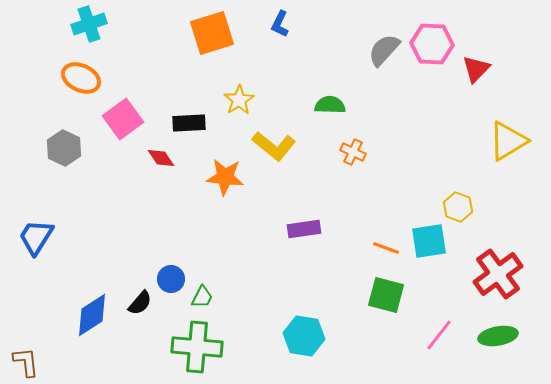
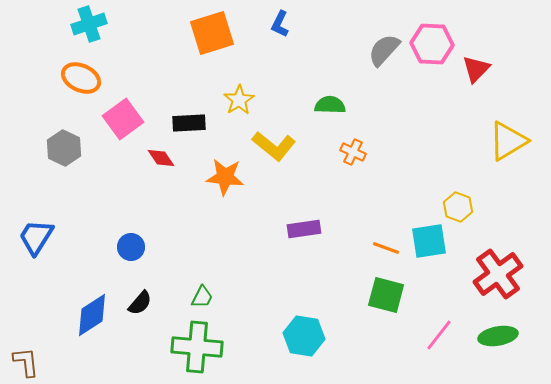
blue circle: moved 40 px left, 32 px up
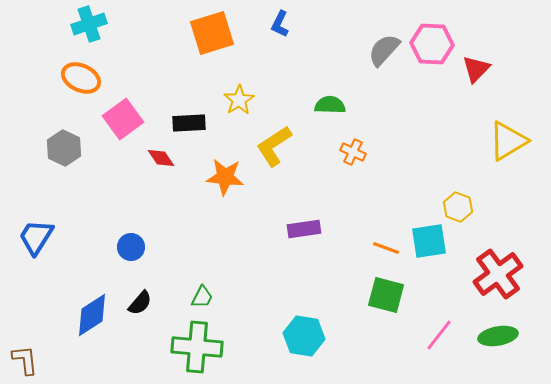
yellow L-shape: rotated 108 degrees clockwise
brown L-shape: moved 1 px left, 2 px up
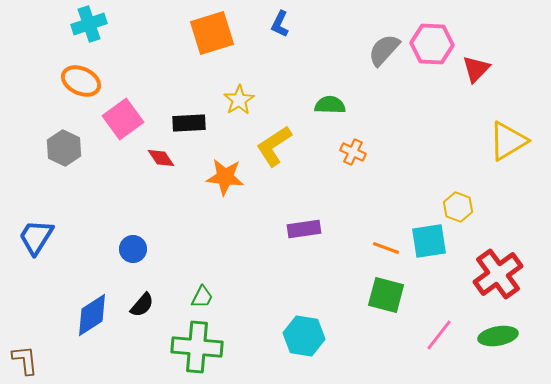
orange ellipse: moved 3 px down
blue circle: moved 2 px right, 2 px down
black semicircle: moved 2 px right, 2 px down
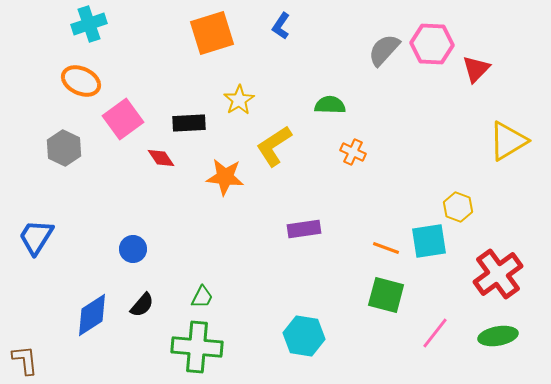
blue L-shape: moved 1 px right, 2 px down; rotated 8 degrees clockwise
pink line: moved 4 px left, 2 px up
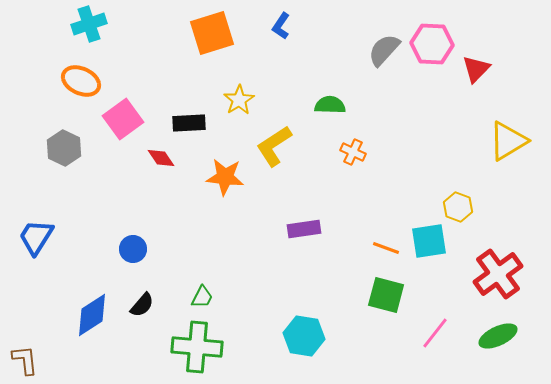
green ellipse: rotated 15 degrees counterclockwise
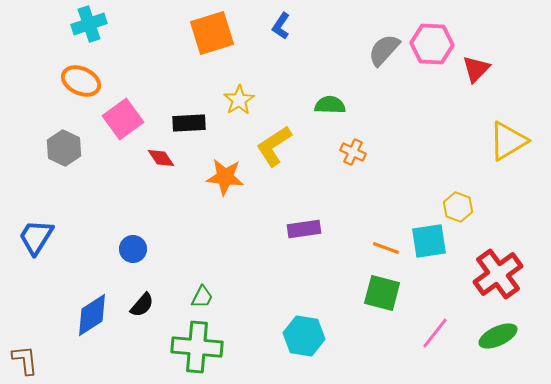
green square: moved 4 px left, 2 px up
